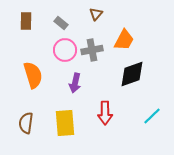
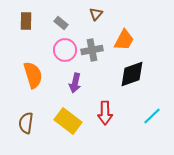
yellow rectangle: moved 3 px right, 2 px up; rotated 48 degrees counterclockwise
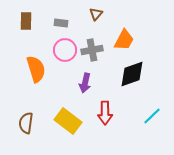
gray rectangle: rotated 32 degrees counterclockwise
orange semicircle: moved 3 px right, 6 px up
purple arrow: moved 10 px right
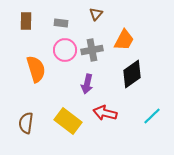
black diamond: rotated 16 degrees counterclockwise
purple arrow: moved 2 px right, 1 px down
red arrow: rotated 105 degrees clockwise
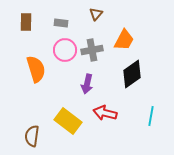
brown rectangle: moved 1 px down
cyan line: moved 1 px left; rotated 36 degrees counterclockwise
brown semicircle: moved 6 px right, 13 px down
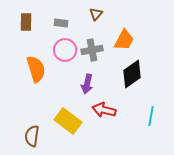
red arrow: moved 1 px left, 3 px up
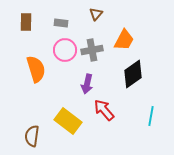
black diamond: moved 1 px right
red arrow: rotated 35 degrees clockwise
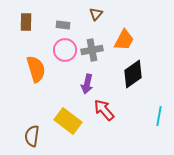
gray rectangle: moved 2 px right, 2 px down
cyan line: moved 8 px right
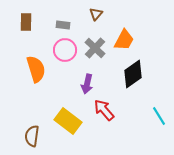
gray cross: moved 3 px right, 2 px up; rotated 35 degrees counterclockwise
cyan line: rotated 42 degrees counterclockwise
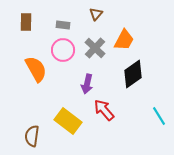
pink circle: moved 2 px left
orange semicircle: rotated 12 degrees counterclockwise
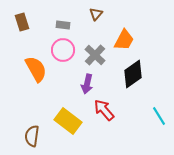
brown rectangle: moved 4 px left; rotated 18 degrees counterclockwise
gray cross: moved 7 px down
